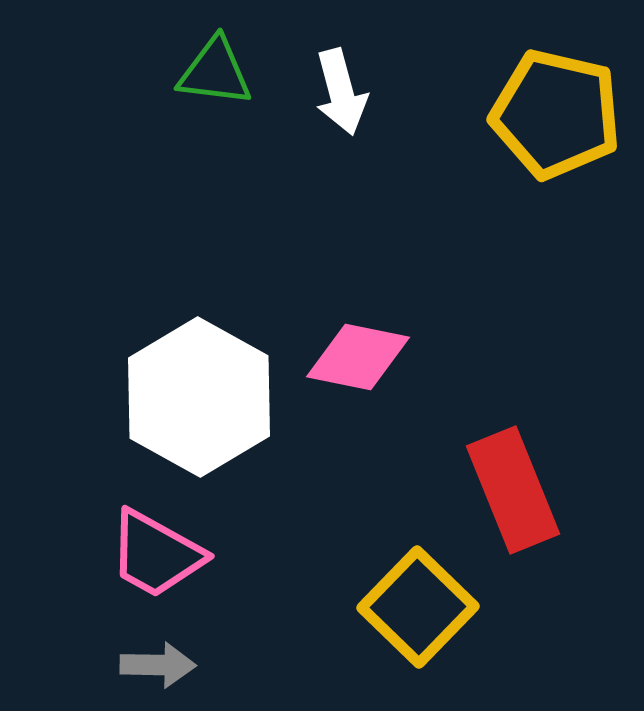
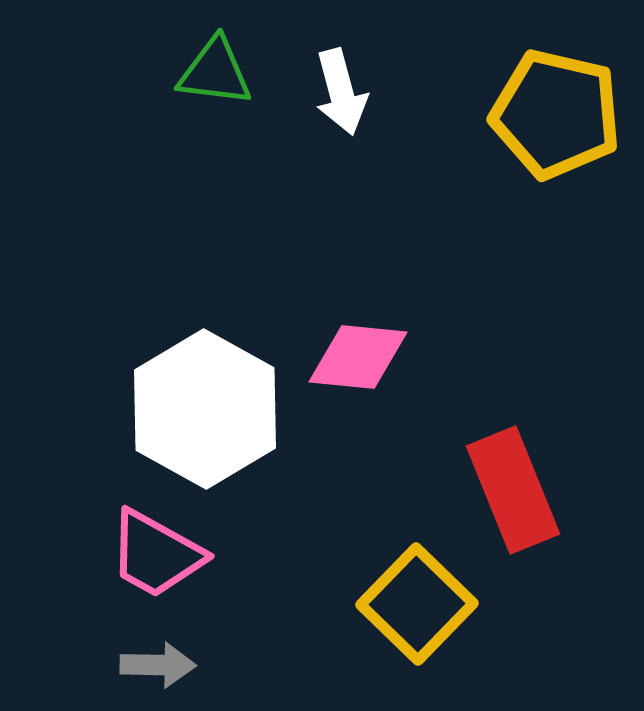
pink diamond: rotated 6 degrees counterclockwise
white hexagon: moved 6 px right, 12 px down
yellow square: moved 1 px left, 3 px up
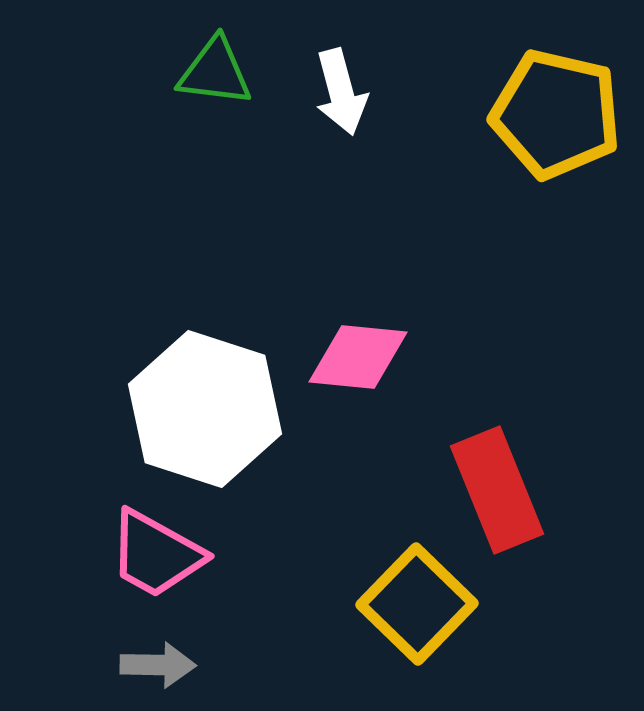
white hexagon: rotated 11 degrees counterclockwise
red rectangle: moved 16 px left
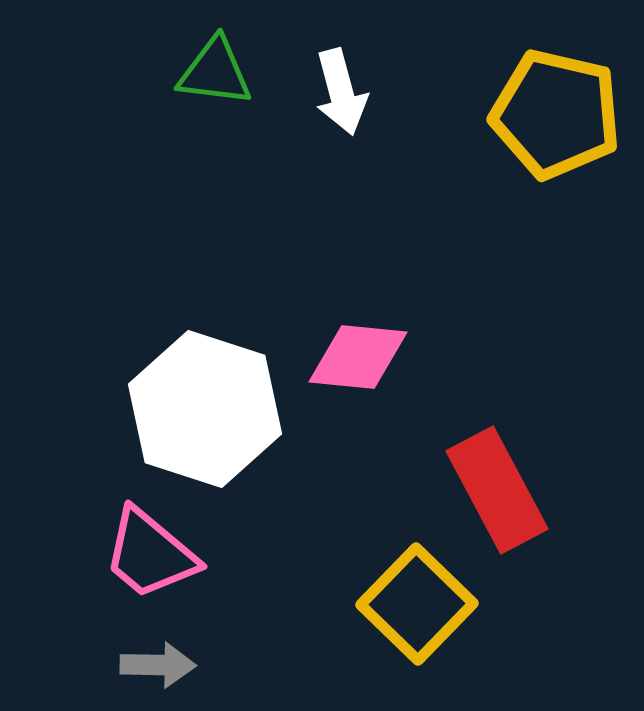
red rectangle: rotated 6 degrees counterclockwise
pink trapezoid: moved 6 px left; rotated 11 degrees clockwise
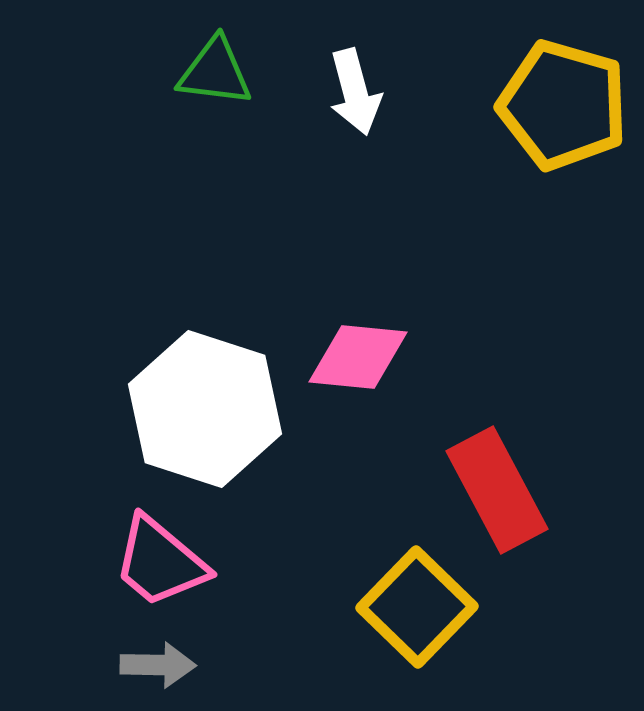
white arrow: moved 14 px right
yellow pentagon: moved 7 px right, 9 px up; rotated 3 degrees clockwise
pink trapezoid: moved 10 px right, 8 px down
yellow square: moved 3 px down
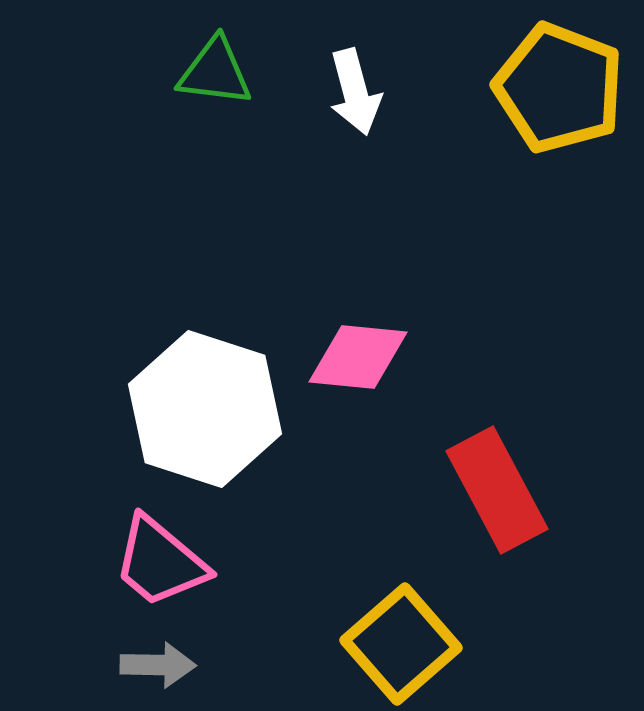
yellow pentagon: moved 4 px left, 17 px up; rotated 5 degrees clockwise
yellow square: moved 16 px left, 37 px down; rotated 5 degrees clockwise
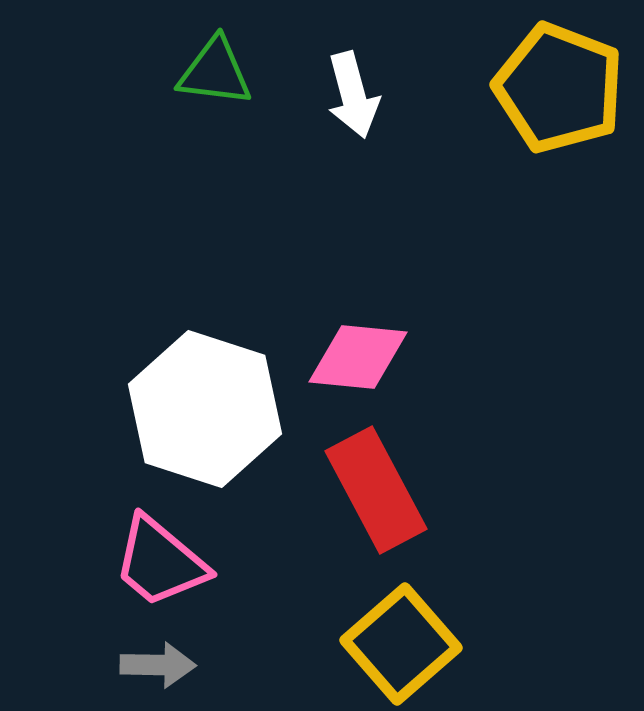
white arrow: moved 2 px left, 3 px down
red rectangle: moved 121 px left
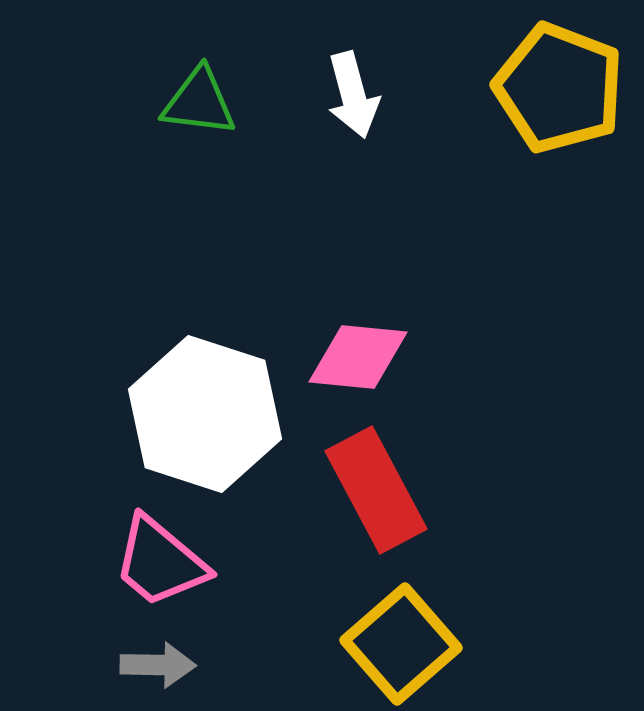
green triangle: moved 16 px left, 30 px down
white hexagon: moved 5 px down
